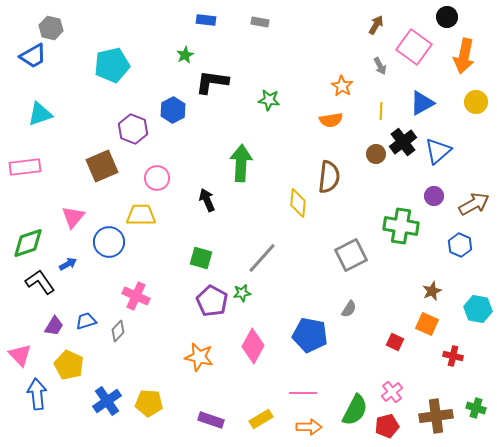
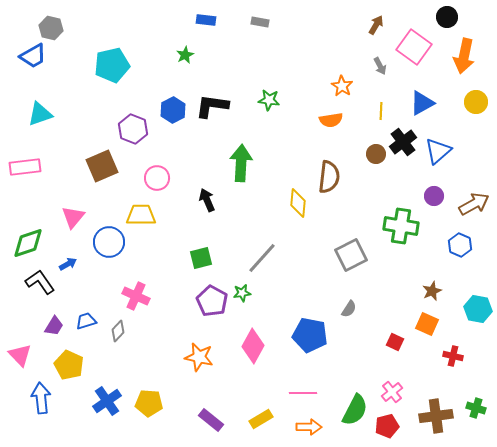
black L-shape at (212, 82): moved 24 px down
green square at (201, 258): rotated 30 degrees counterclockwise
blue arrow at (37, 394): moved 4 px right, 4 px down
purple rectangle at (211, 420): rotated 20 degrees clockwise
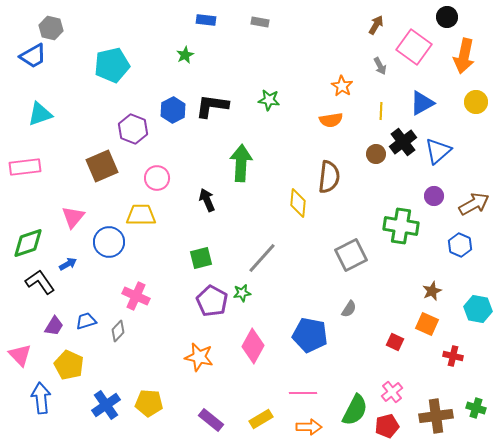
blue cross at (107, 401): moved 1 px left, 4 px down
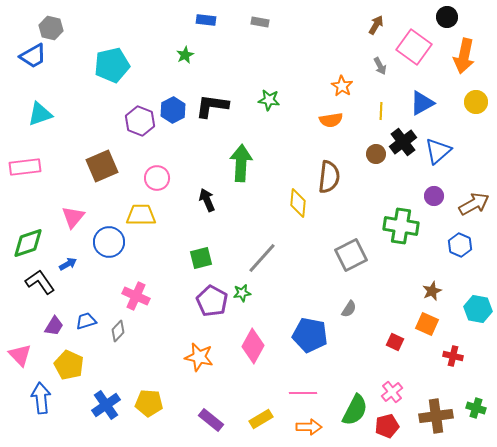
purple hexagon at (133, 129): moved 7 px right, 8 px up
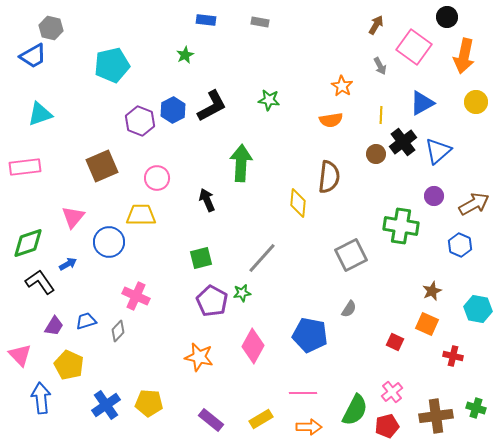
black L-shape at (212, 106): rotated 144 degrees clockwise
yellow line at (381, 111): moved 4 px down
